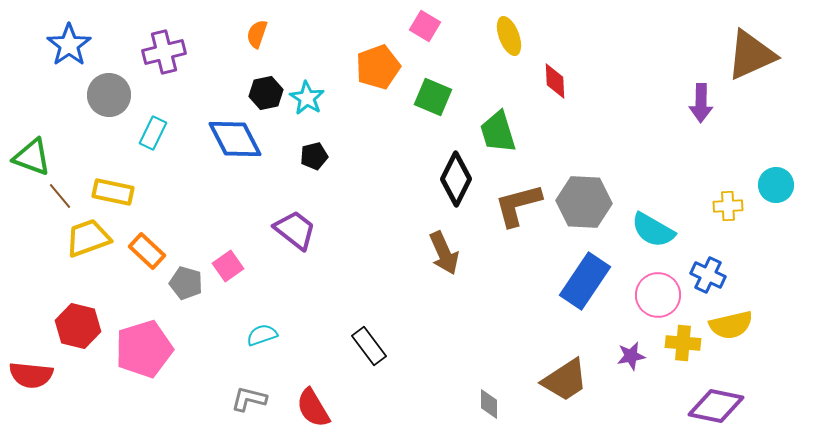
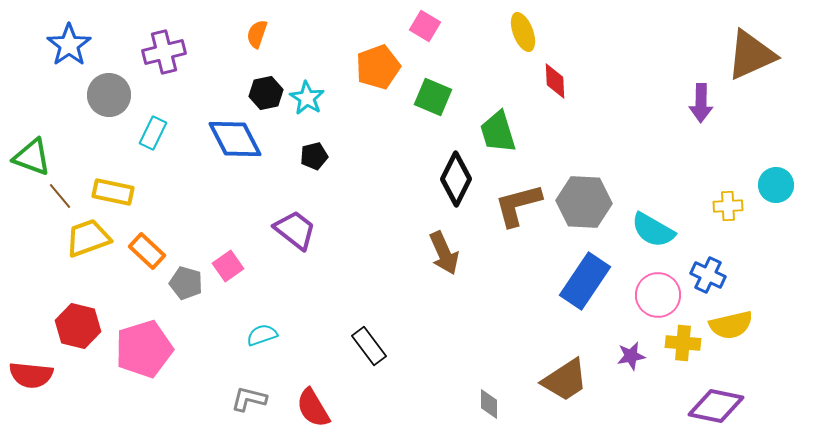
yellow ellipse at (509, 36): moved 14 px right, 4 px up
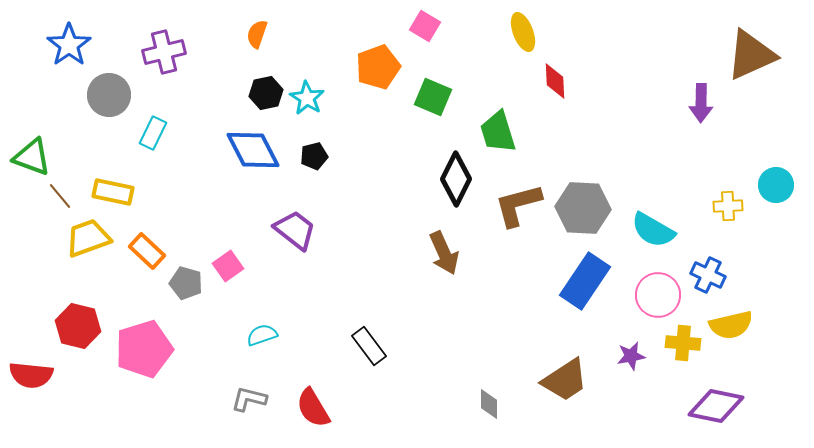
blue diamond at (235, 139): moved 18 px right, 11 px down
gray hexagon at (584, 202): moved 1 px left, 6 px down
